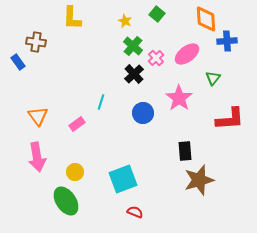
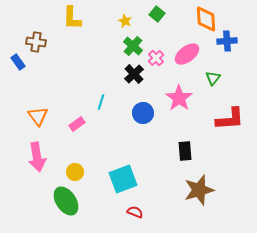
brown star: moved 10 px down
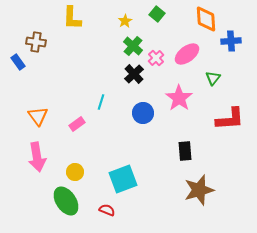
yellow star: rotated 16 degrees clockwise
blue cross: moved 4 px right
red semicircle: moved 28 px left, 2 px up
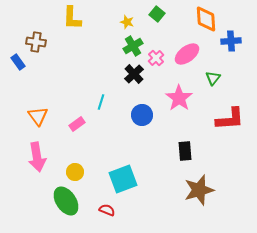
yellow star: moved 2 px right, 1 px down; rotated 24 degrees counterclockwise
green cross: rotated 18 degrees clockwise
blue circle: moved 1 px left, 2 px down
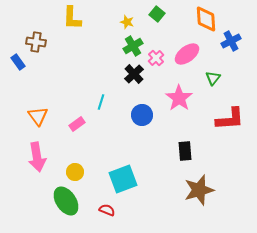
blue cross: rotated 24 degrees counterclockwise
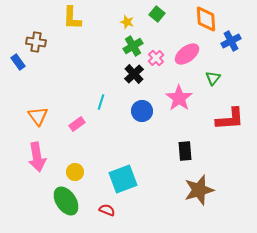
blue circle: moved 4 px up
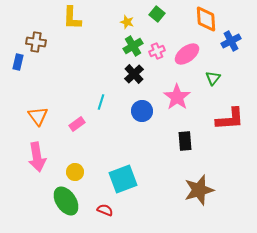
pink cross: moved 1 px right, 7 px up; rotated 21 degrees clockwise
blue rectangle: rotated 49 degrees clockwise
pink star: moved 2 px left, 1 px up
black rectangle: moved 10 px up
red semicircle: moved 2 px left
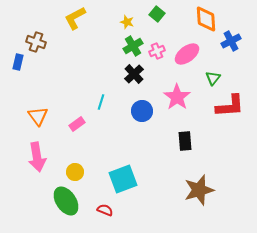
yellow L-shape: moved 3 px right; rotated 60 degrees clockwise
brown cross: rotated 12 degrees clockwise
red L-shape: moved 13 px up
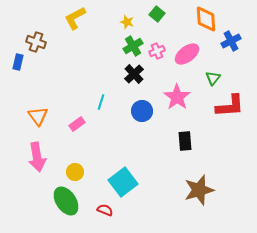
cyan square: moved 3 px down; rotated 16 degrees counterclockwise
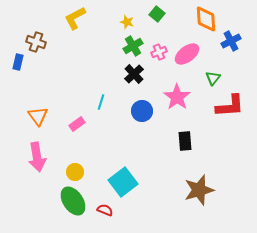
pink cross: moved 2 px right, 1 px down
green ellipse: moved 7 px right
